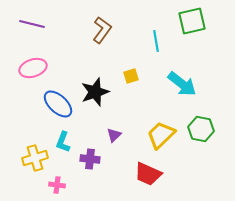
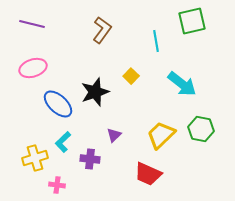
yellow square: rotated 28 degrees counterclockwise
cyan L-shape: rotated 25 degrees clockwise
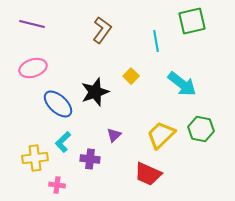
yellow cross: rotated 10 degrees clockwise
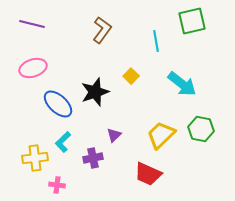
purple cross: moved 3 px right, 1 px up; rotated 18 degrees counterclockwise
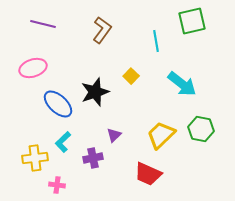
purple line: moved 11 px right
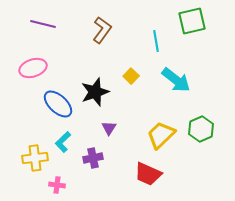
cyan arrow: moved 6 px left, 4 px up
green hexagon: rotated 25 degrees clockwise
purple triangle: moved 5 px left, 7 px up; rotated 14 degrees counterclockwise
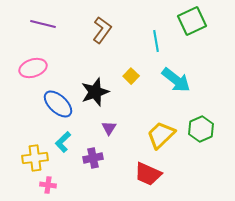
green square: rotated 12 degrees counterclockwise
pink cross: moved 9 px left
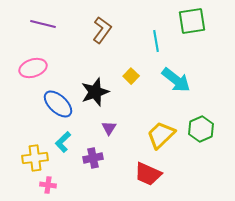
green square: rotated 16 degrees clockwise
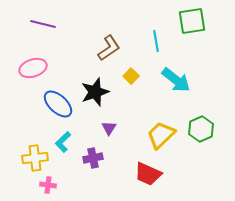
brown L-shape: moved 7 px right, 18 px down; rotated 20 degrees clockwise
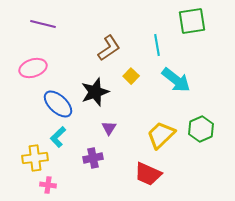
cyan line: moved 1 px right, 4 px down
cyan L-shape: moved 5 px left, 5 px up
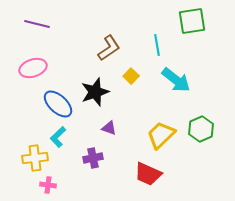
purple line: moved 6 px left
purple triangle: rotated 42 degrees counterclockwise
